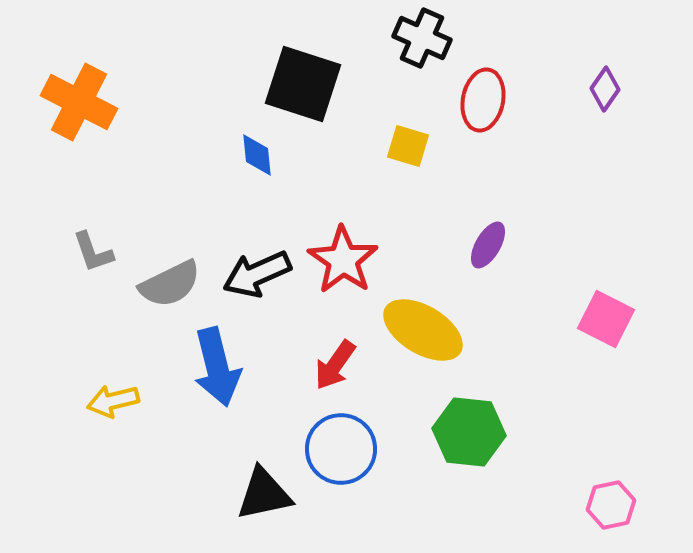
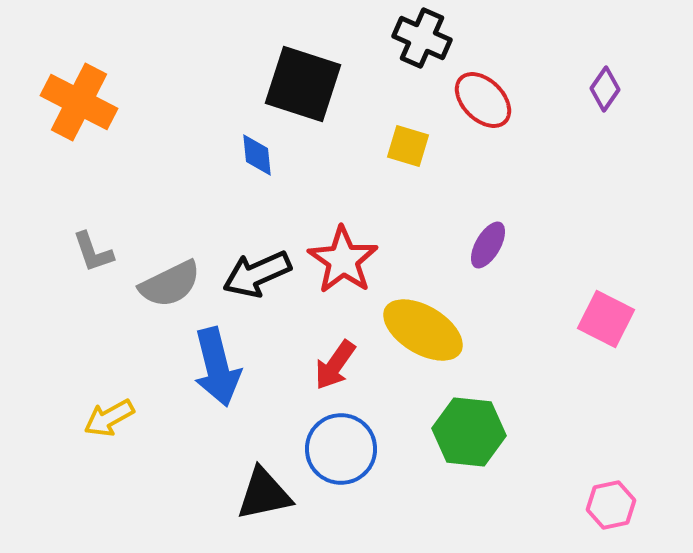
red ellipse: rotated 56 degrees counterclockwise
yellow arrow: moved 4 px left, 17 px down; rotated 15 degrees counterclockwise
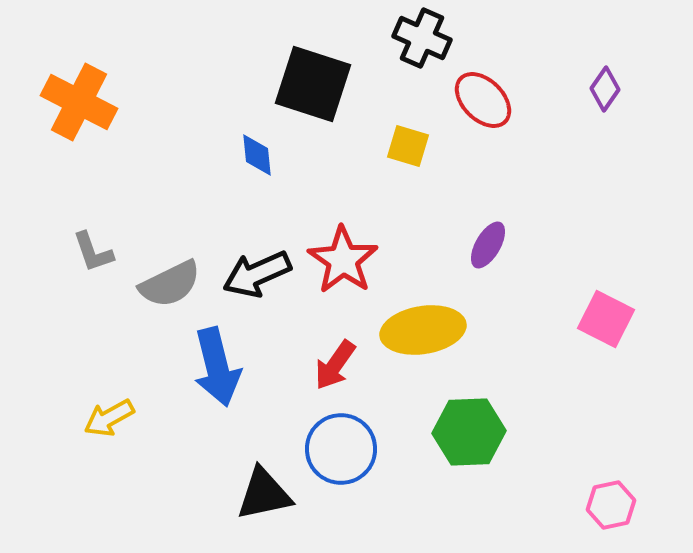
black square: moved 10 px right
yellow ellipse: rotated 40 degrees counterclockwise
green hexagon: rotated 8 degrees counterclockwise
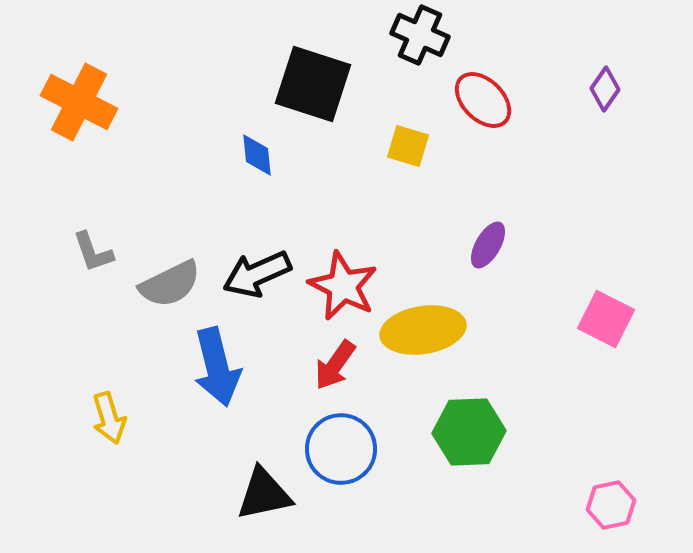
black cross: moved 2 px left, 3 px up
red star: moved 26 px down; rotated 8 degrees counterclockwise
yellow arrow: rotated 78 degrees counterclockwise
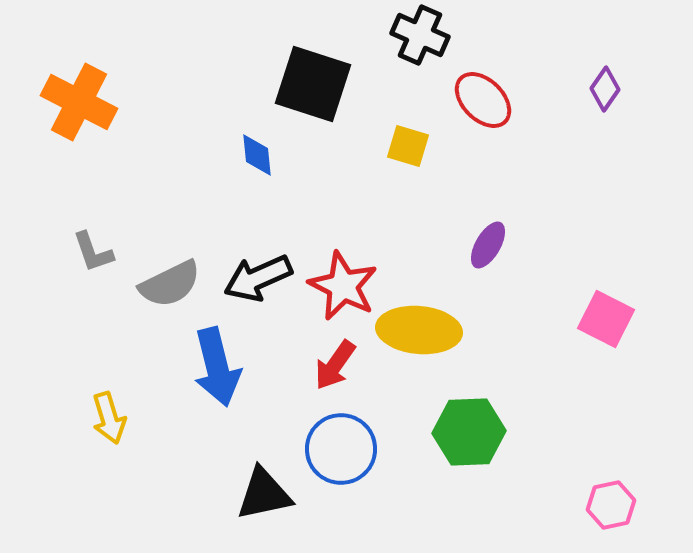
black arrow: moved 1 px right, 4 px down
yellow ellipse: moved 4 px left; rotated 14 degrees clockwise
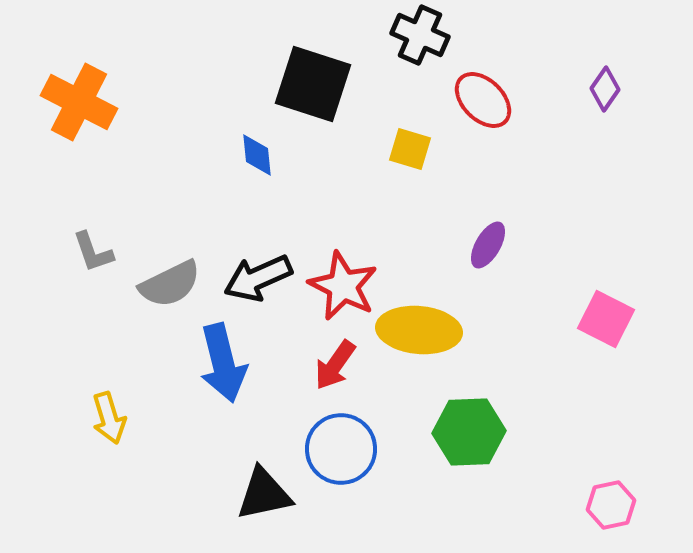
yellow square: moved 2 px right, 3 px down
blue arrow: moved 6 px right, 4 px up
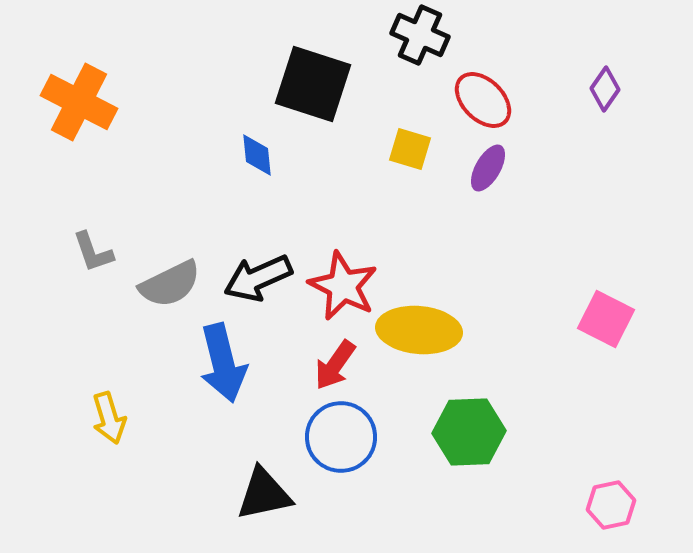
purple ellipse: moved 77 px up
blue circle: moved 12 px up
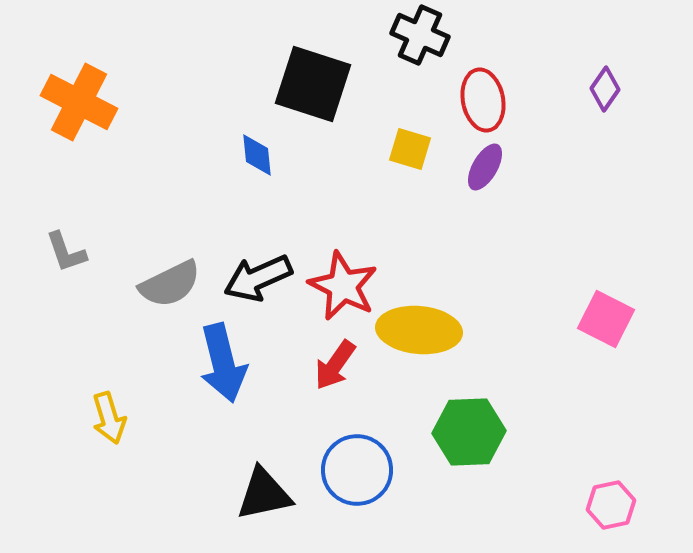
red ellipse: rotated 34 degrees clockwise
purple ellipse: moved 3 px left, 1 px up
gray L-shape: moved 27 px left
blue circle: moved 16 px right, 33 px down
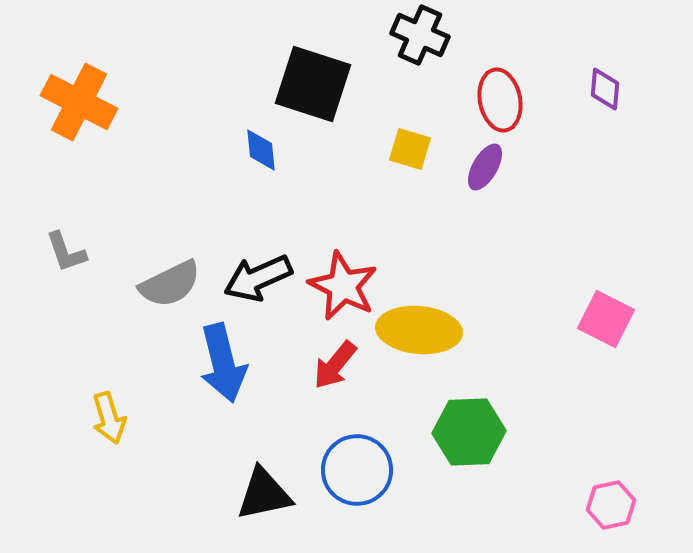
purple diamond: rotated 30 degrees counterclockwise
red ellipse: moved 17 px right
blue diamond: moved 4 px right, 5 px up
red arrow: rotated 4 degrees clockwise
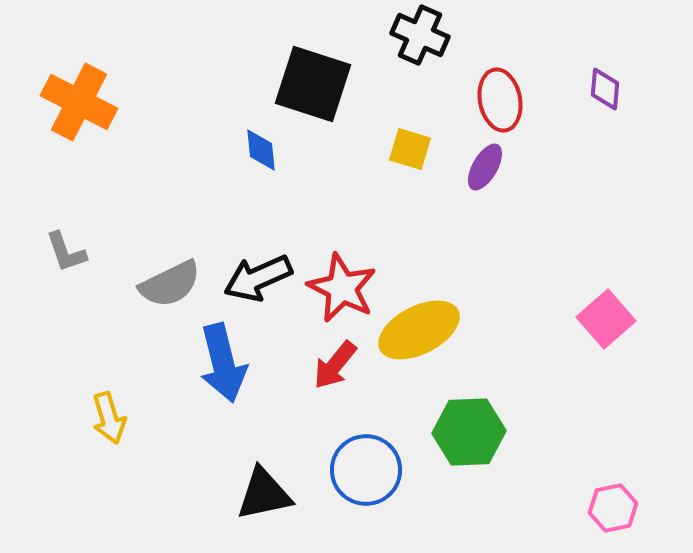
red star: moved 1 px left, 2 px down
pink square: rotated 22 degrees clockwise
yellow ellipse: rotated 32 degrees counterclockwise
blue circle: moved 9 px right
pink hexagon: moved 2 px right, 3 px down
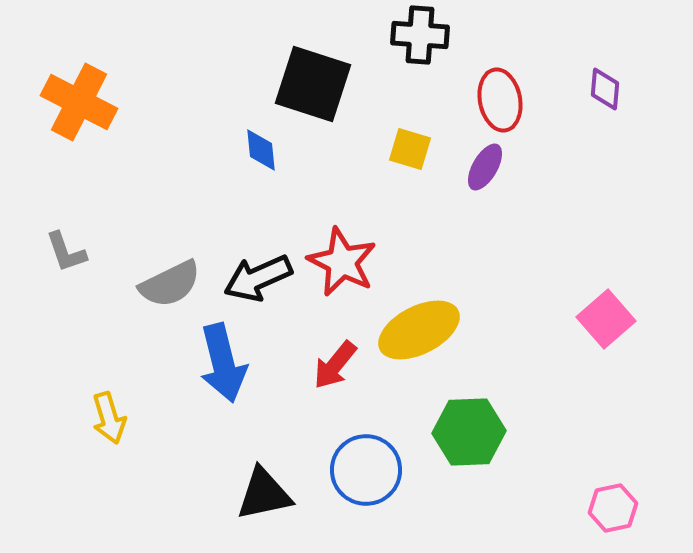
black cross: rotated 20 degrees counterclockwise
red star: moved 26 px up
